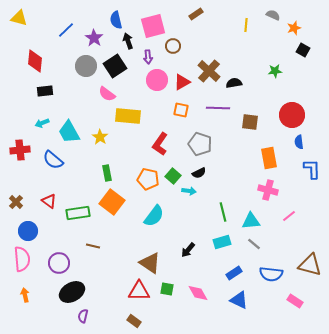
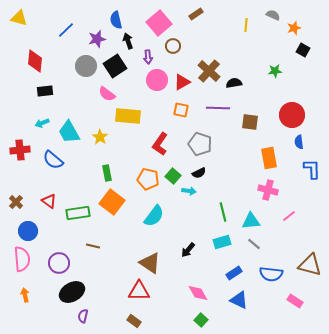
pink square at (153, 26): moved 6 px right, 3 px up; rotated 25 degrees counterclockwise
purple star at (94, 38): moved 3 px right, 1 px down; rotated 24 degrees clockwise
green square at (167, 289): moved 34 px right, 31 px down; rotated 32 degrees clockwise
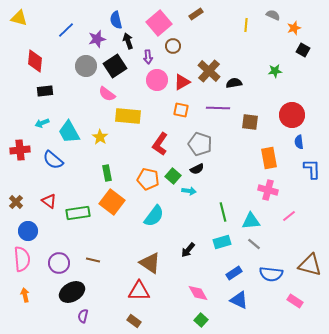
black semicircle at (199, 173): moved 2 px left, 4 px up
brown line at (93, 246): moved 14 px down
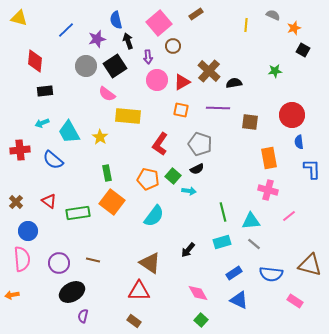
orange arrow at (25, 295): moved 13 px left; rotated 88 degrees counterclockwise
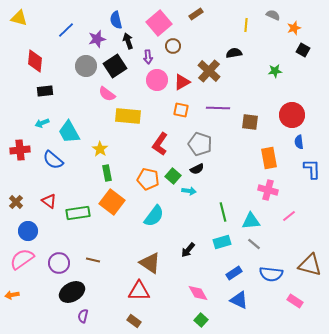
black semicircle at (234, 83): moved 30 px up
yellow star at (100, 137): moved 12 px down
pink semicircle at (22, 259): rotated 120 degrees counterclockwise
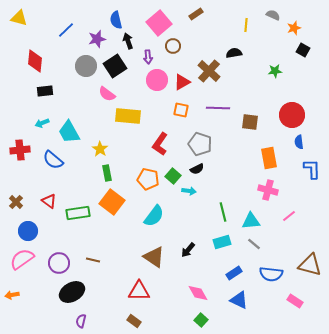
brown triangle at (150, 263): moved 4 px right, 6 px up
purple semicircle at (83, 316): moved 2 px left, 5 px down
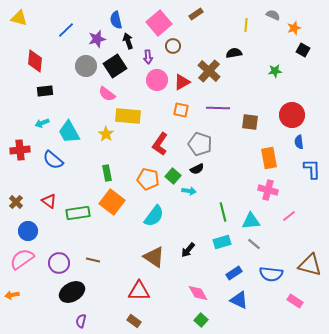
yellow star at (100, 149): moved 6 px right, 15 px up
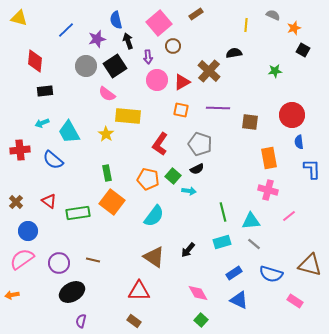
blue semicircle at (271, 274): rotated 10 degrees clockwise
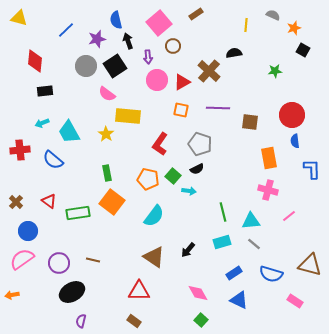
blue semicircle at (299, 142): moved 4 px left, 1 px up
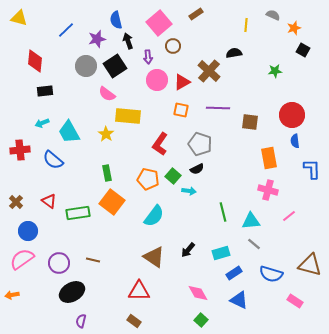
cyan rectangle at (222, 242): moved 1 px left, 11 px down
